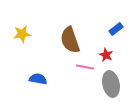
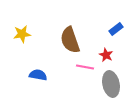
blue semicircle: moved 4 px up
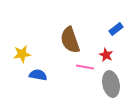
yellow star: moved 20 px down
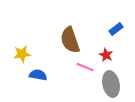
pink line: rotated 12 degrees clockwise
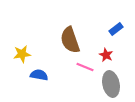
blue semicircle: moved 1 px right
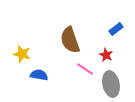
yellow star: rotated 24 degrees clockwise
pink line: moved 2 px down; rotated 12 degrees clockwise
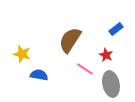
brown semicircle: rotated 52 degrees clockwise
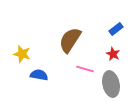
red star: moved 7 px right, 1 px up
pink line: rotated 18 degrees counterclockwise
